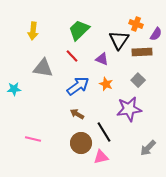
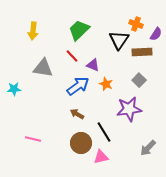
purple triangle: moved 9 px left, 6 px down
gray square: moved 1 px right
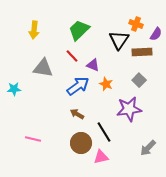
yellow arrow: moved 1 px right, 1 px up
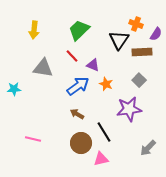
pink triangle: moved 2 px down
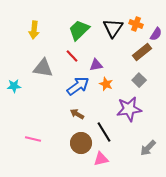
black triangle: moved 6 px left, 12 px up
brown rectangle: rotated 36 degrees counterclockwise
purple triangle: moved 3 px right; rotated 32 degrees counterclockwise
cyan star: moved 3 px up
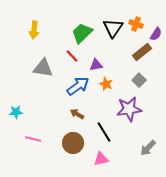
green trapezoid: moved 3 px right, 3 px down
cyan star: moved 2 px right, 26 px down
brown circle: moved 8 px left
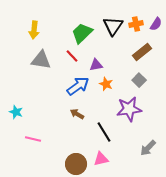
orange cross: rotated 32 degrees counterclockwise
black triangle: moved 2 px up
purple semicircle: moved 10 px up
gray triangle: moved 2 px left, 8 px up
cyan star: rotated 24 degrees clockwise
brown circle: moved 3 px right, 21 px down
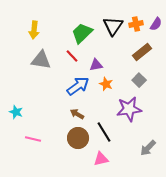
brown circle: moved 2 px right, 26 px up
